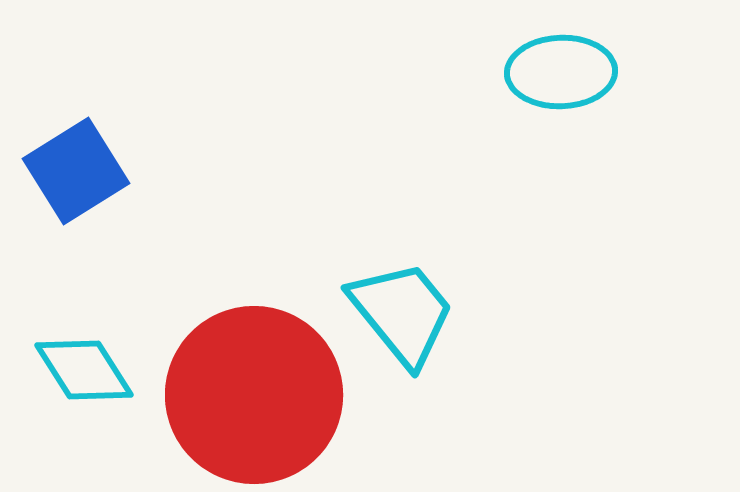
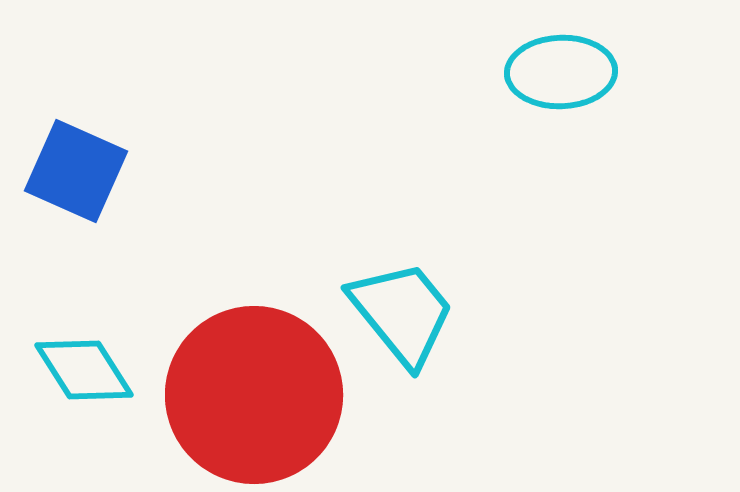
blue square: rotated 34 degrees counterclockwise
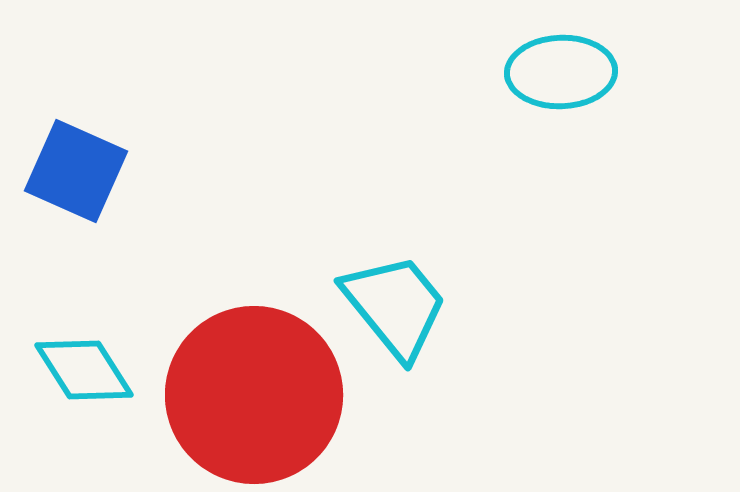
cyan trapezoid: moved 7 px left, 7 px up
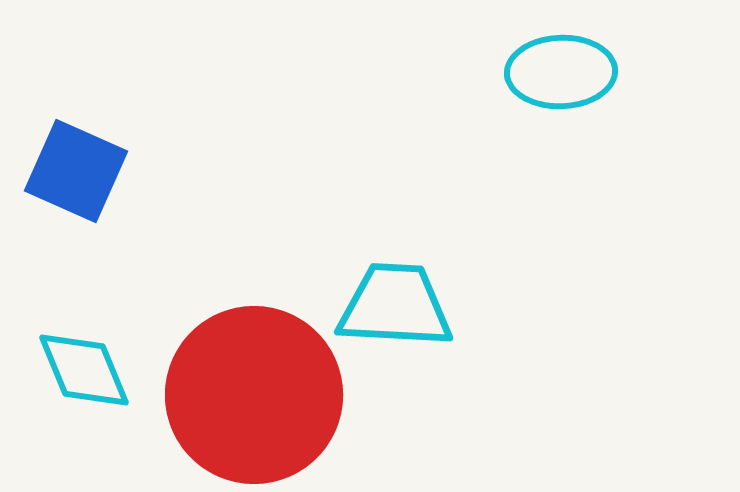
cyan trapezoid: rotated 48 degrees counterclockwise
cyan diamond: rotated 10 degrees clockwise
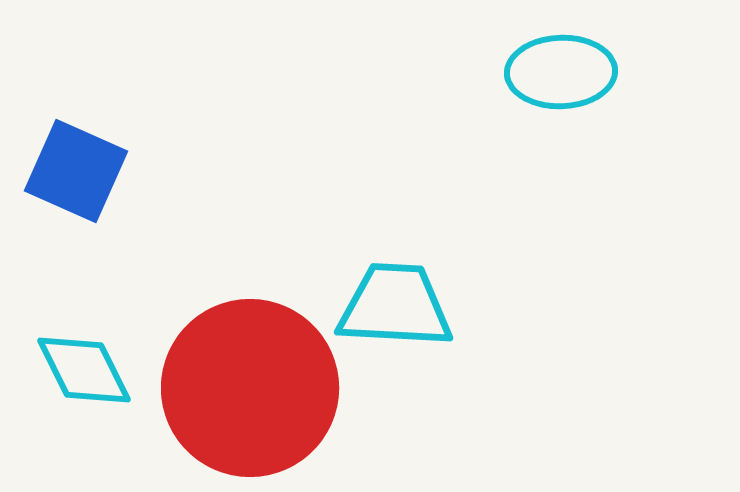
cyan diamond: rotated 4 degrees counterclockwise
red circle: moved 4 px left, 7 px up
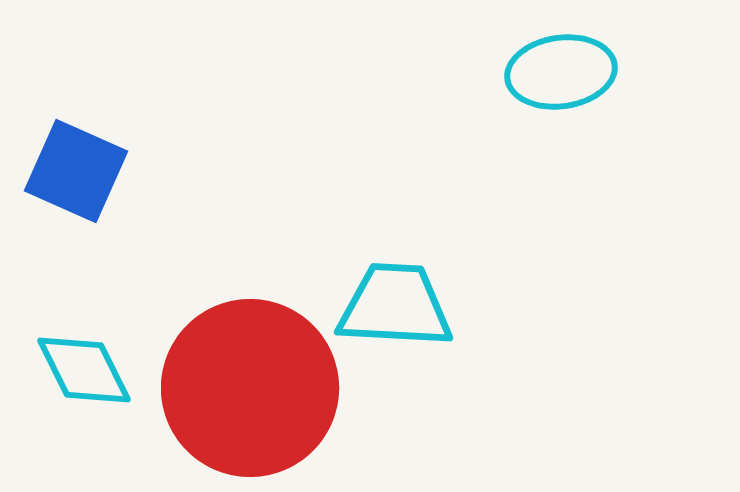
cyan ellipse: rotated 6 degrees counterclockwise
